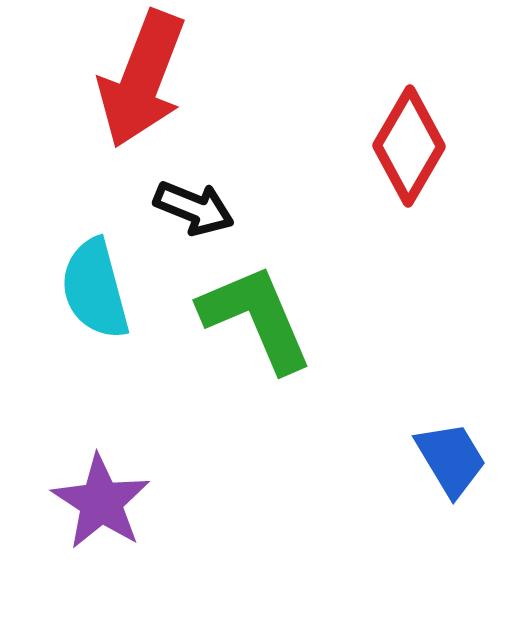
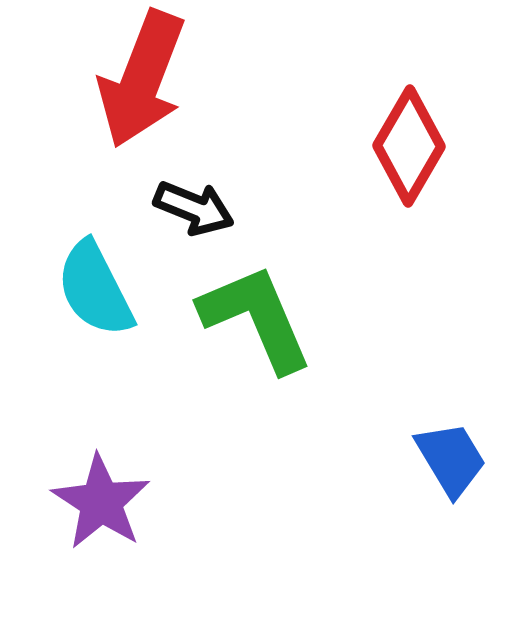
cyan semicircle: rotated 12 degrees counterclockwise
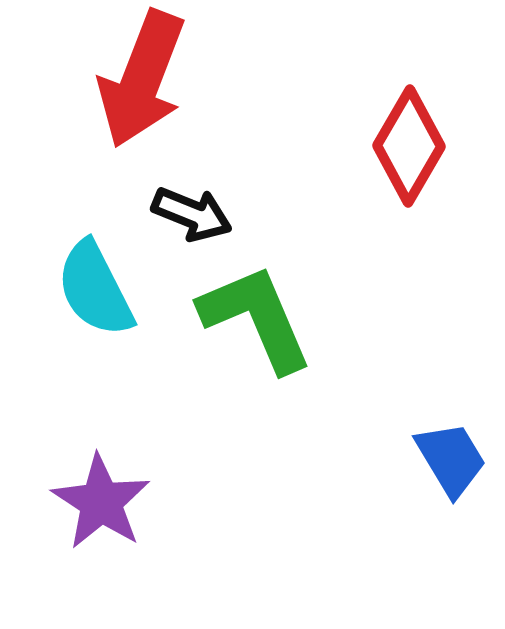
black arrow: moved 2 px left, 6 px down
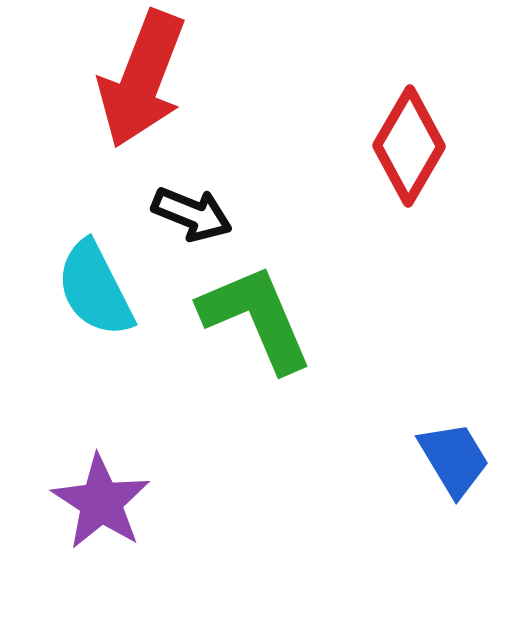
blue trapezoid: moved 3 px right
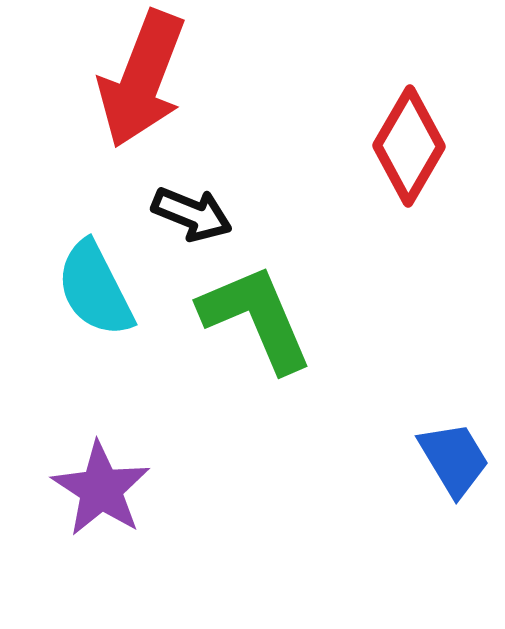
purple star: moved 13 px up
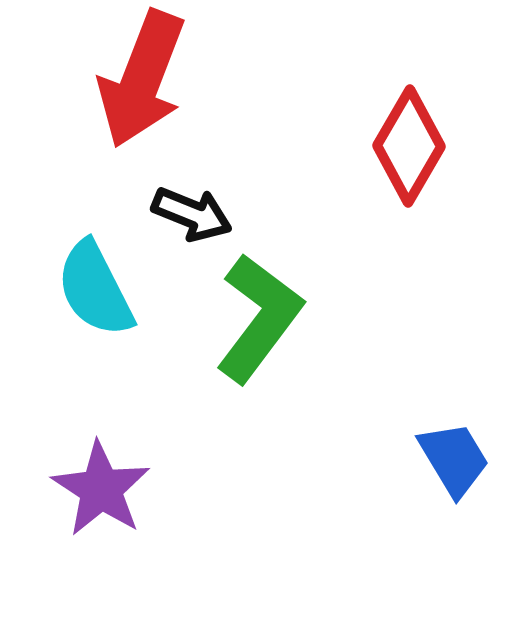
green L-shape: moved 3 px right; rotated 60 degrees clockwise
